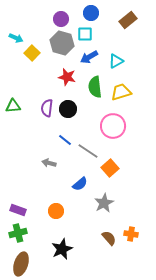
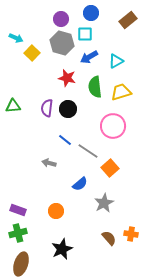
red star: moved 1 px down
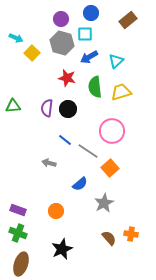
cyan triangle: rotated 14 degrees counterclockwise
pink circle: moved 1 px left, 5 px down
green cross: rotated 36 degrees clockwise
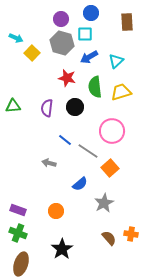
brown rectangle: moved 1 px left, 2 px down; rotated 54 degrees counterclockwise
black circle: moved 7 px right, 2 px up
black star: rotated 10 degrees counterclockwise
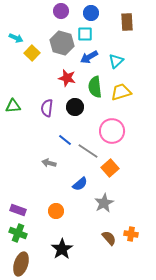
purple circle: moved 8 px up
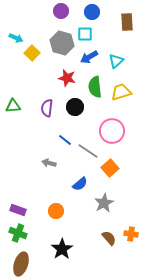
blue circle: moved 1 px right, 1 px up
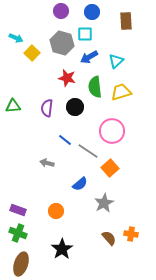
brown rectangle: moved 1 px left, 1 px up
gray arrow: moved 2 px left
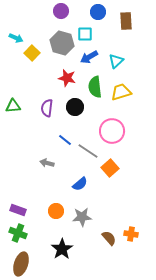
blue circle: moved 6 px right
gray star: moved 22 px left, 14 px down; rotated 24 degrees clockwise
